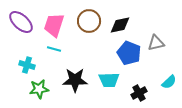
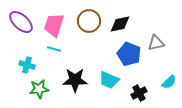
black diamond: moved 1 px up
blue pentagon: moved 1 px down
cyan trapezoid: rotated 25 degrees clockwise
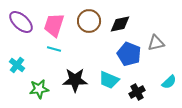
cyan cross: moved 10 px left; rotated 21 degrees clockwise
black cross: moved 2 px left, 1 px up
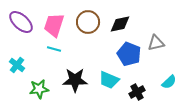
brown circle: moved 1 px left, 1 px down
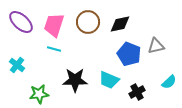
gray triangle: moved 3 px down
green star: moved 5 px down
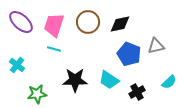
cyan trapezoid: rotated 10 degrees clockwise
green star: moved 2 px left
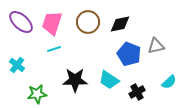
pink trapezoid: moved 2 px left, 2 px up
cyan line: rotated 32 degrees counterclockwise
